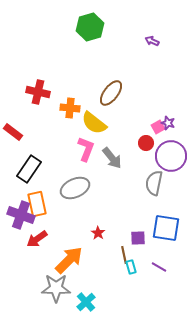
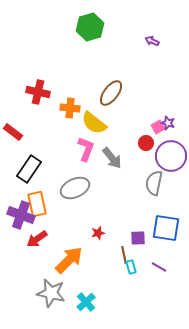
red star: rotated 24 degrees clockwise
gray star: moved 5 px left, 5 px down; rotated 12 degrees clockwise
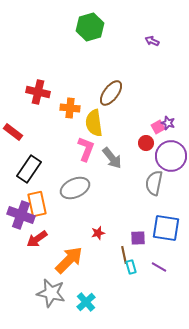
yellow semicircle: rotated 44 degrees clockwise
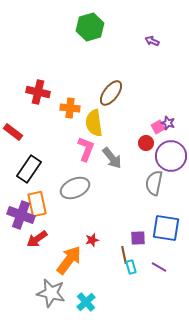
red star: moved 6 px left, 7 px down
orange arrow: rotated 8 degrees counterclockwise
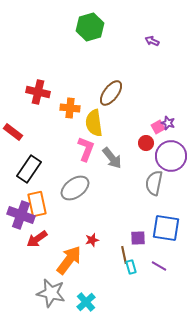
gray ellipse: rotated 12 degrees counterclockwise
purple line: moved 1 px up
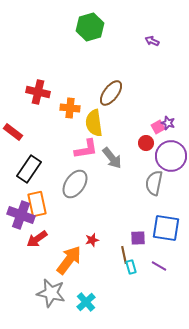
pink L-shape: rotated 60 degrees clockwise
gray ellipse: moved 4 px up; rotated 20 degrees counterclockwise
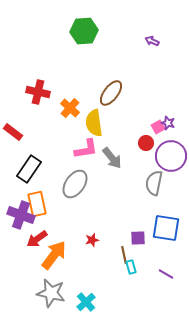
green hexagon: moved 6 px left, 4 px down; rotated 12 degrees clockwise
orange cross: rotated 36 degrees clockwise
orange arrow: moved 15 px left, 5 px up
purple line: moved 7 px right, 8 px down
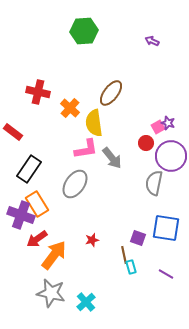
orange rectangle: rotated 20 degrees counterclockwise
purple square: rotated 21 degrees clockwise
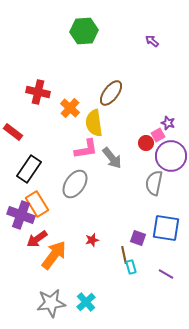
purple arrow: rotated 16 degrees clockwise
pink square: moved 8 px down
gray star: moved 10 px down; rotated 20 degrees counterclockwise
